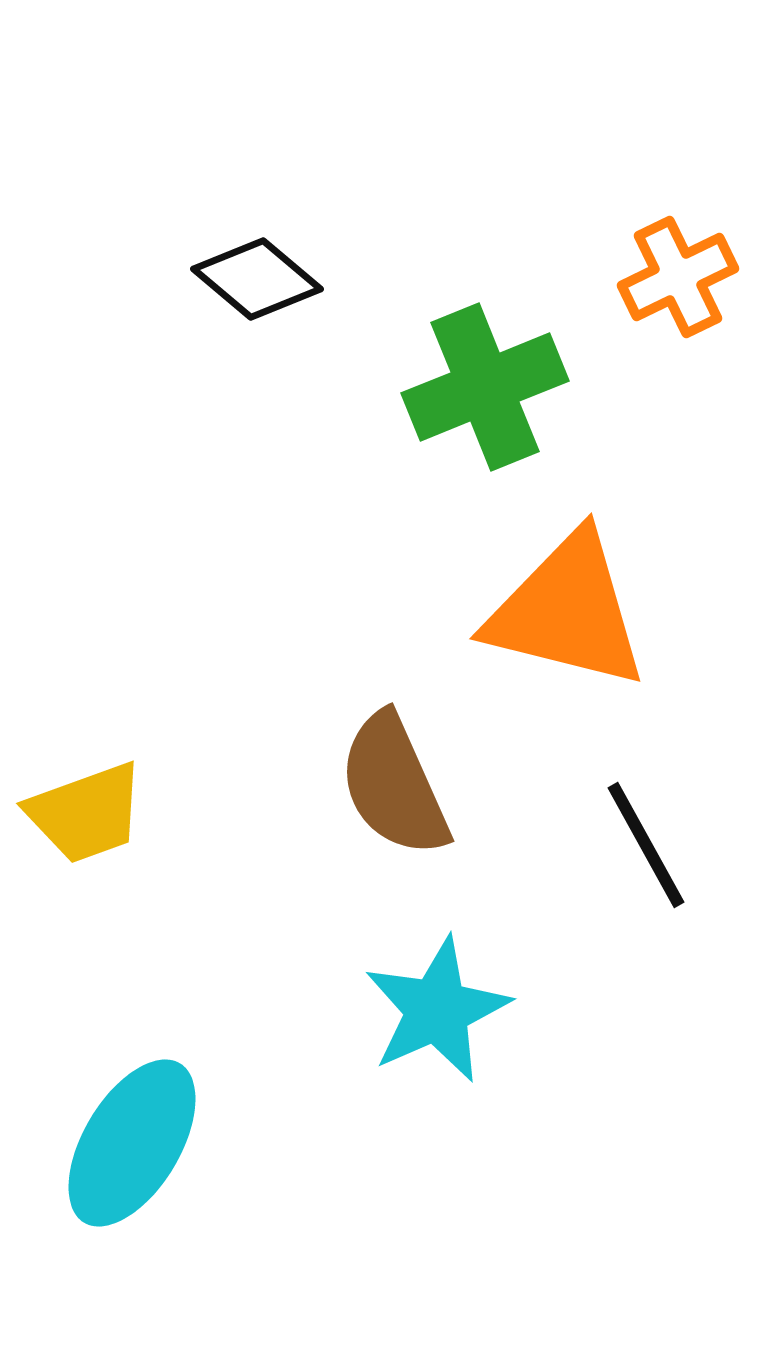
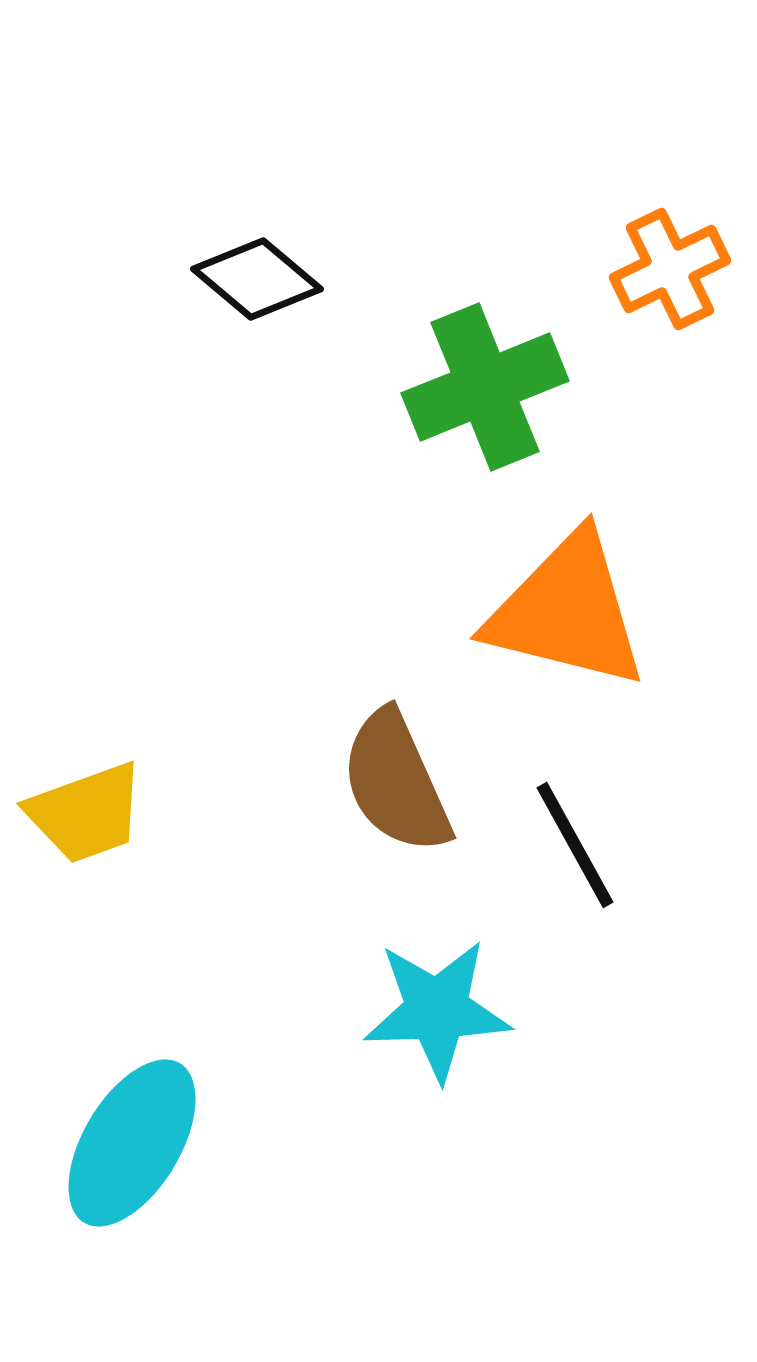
orange cross: moved 8 px left, 8 px up
brown semicircle: moved 2 px right, 3 px up
black line: moved 71 px left
cyan star: rotated 22 degrees clockwise
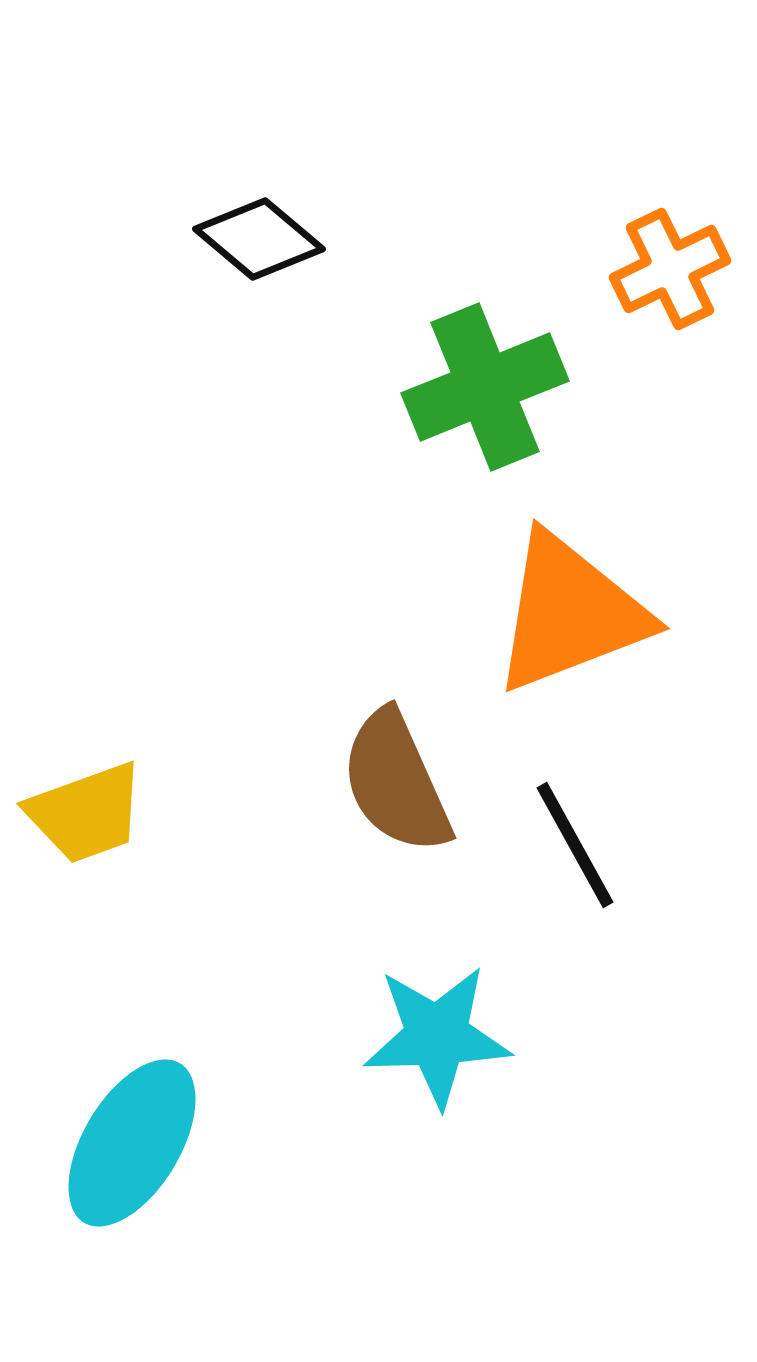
black diamond: moved 2 px right, 40 px up
orange triangle: moved 3 px right, 2 px down; rotated 35 degrees counterclockwise
cyan star: moved 26 px down
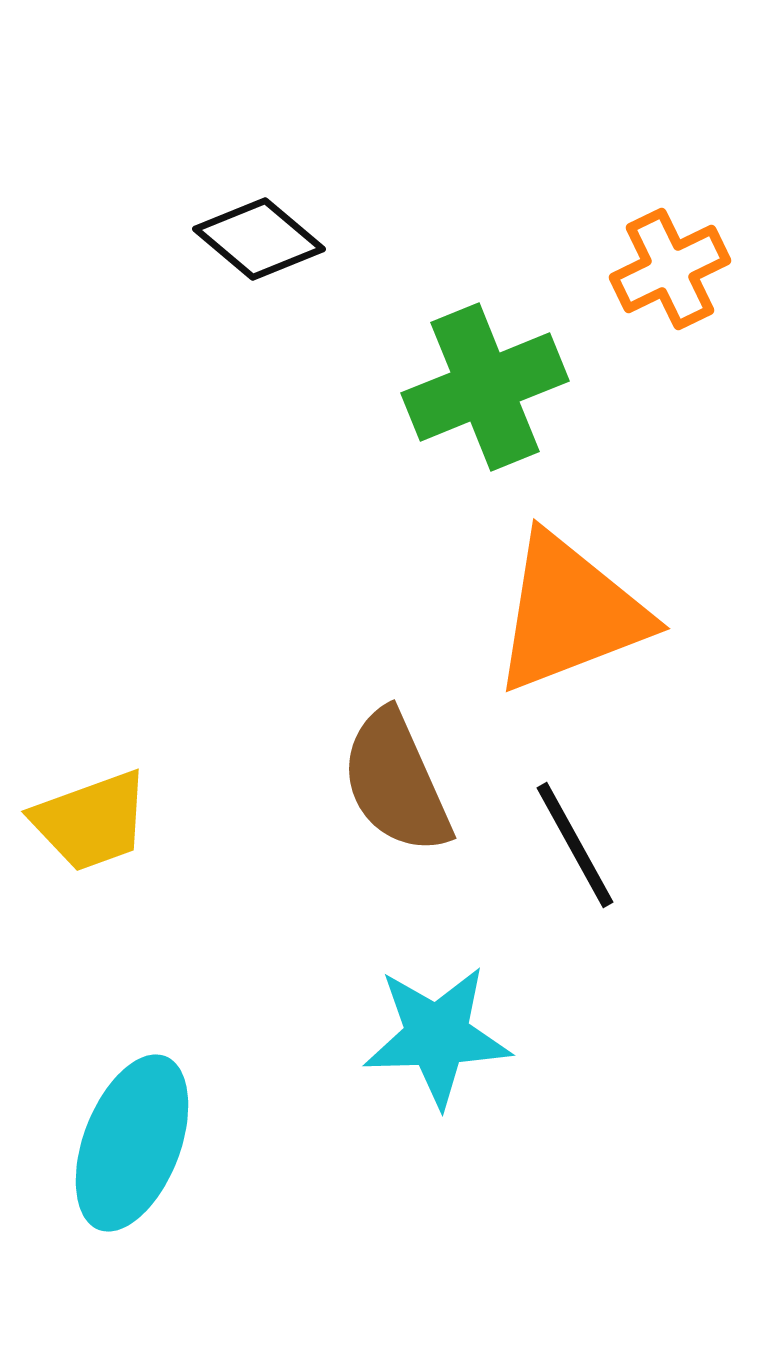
yellow trapezoid: moved 5 px right, 8 px down
cyan ellipse: rotated 10 degrees counterclockwise
